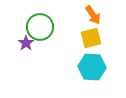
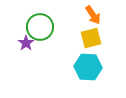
cyan hexagon: moved 4 px left
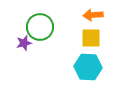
orange arrow: rotated 120 degrees clockwise
yellow square: rotated 15 degrees clockwise
purple star: moved 2 px left; rotated 21 degrees clockwise
